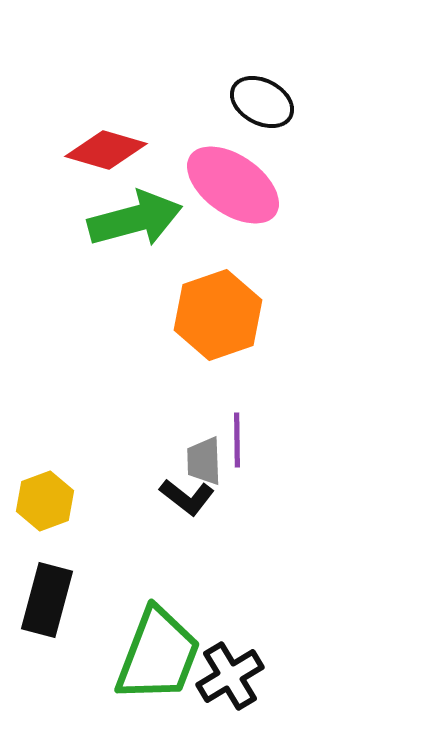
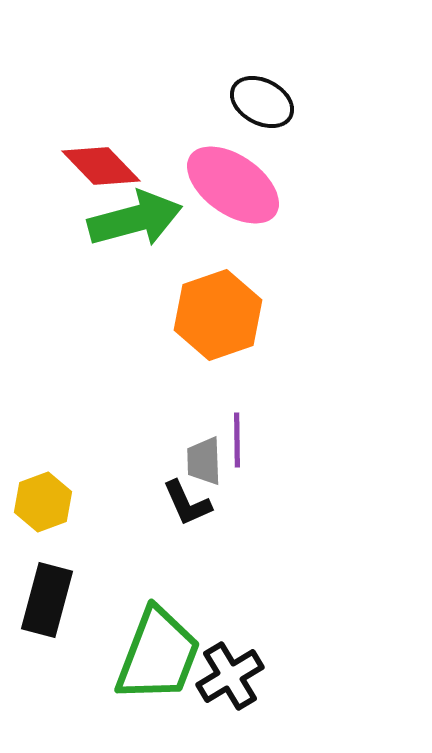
red diamond: moved 5 px left, 16 px down; rotated 30 degrees clockwise
black L-shape: moved 6 px down; rotated 28 degrees clockwise
yellow hexagon: moved 2 px left, 1 px down
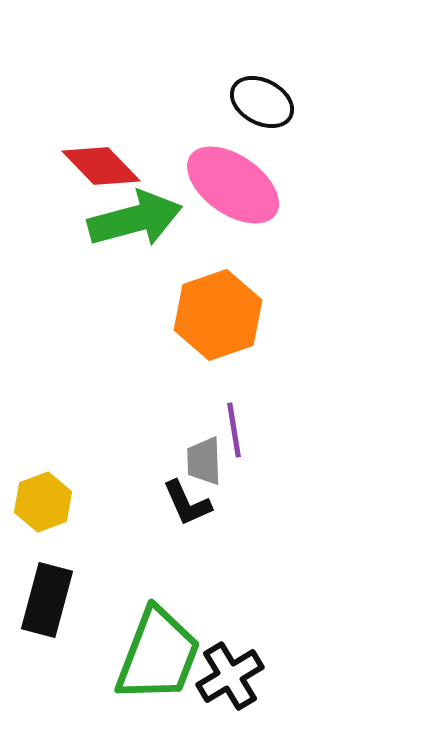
purple line: moved 3 px left, 10 px up; rotated 8 degrees counterclockwise
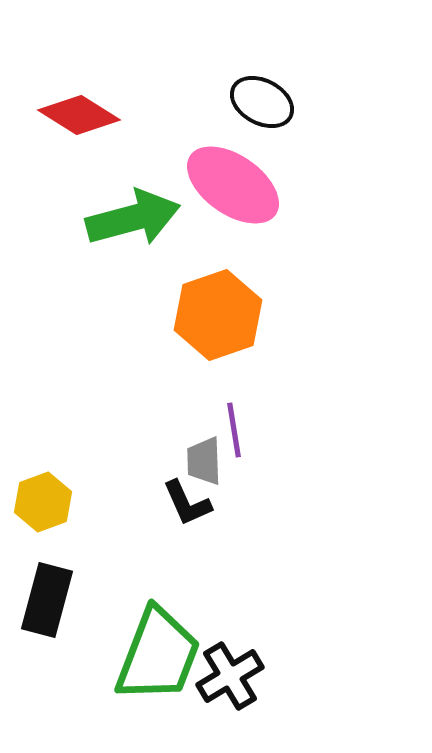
red diamond: moved 22 px left, 51 px up; rotated 14 degrees counterclockwise
green arrow: moved 2 px left, 1 px up
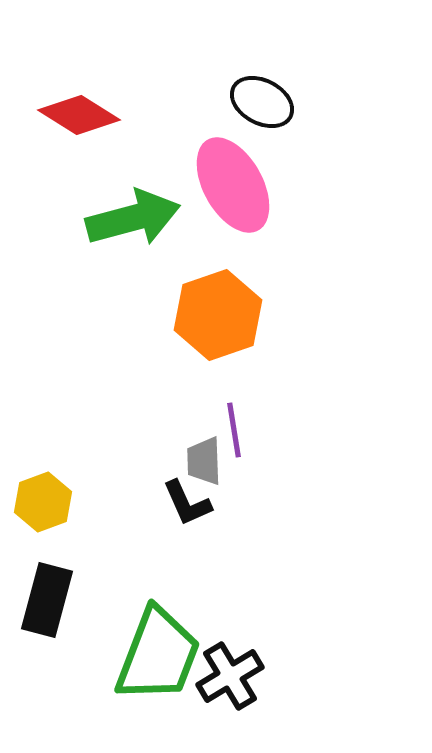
pink ellipse: rotated 26 degrees clockwise
